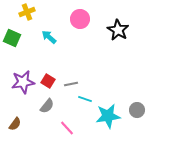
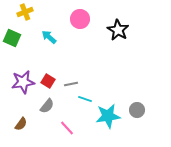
yellow cross: moved 2 px left
brown semicircle: moved 6 px right
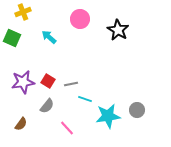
yellow cross: moved 2 px left
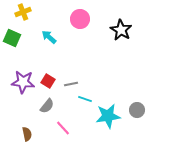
black star: moved 3 px right
purple star: rotated 15 degrees clockwise
brown semicircle: moved 6 px right, 10 px down; rotated 48 degrees counterclockwise
pink line: moved 4 px left
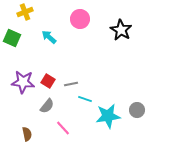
yellow cross: moved 2 px right
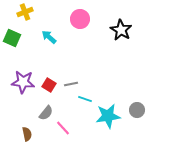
red square: moved 1 px right, 4 px down
gray semicircle: moved 1 px left, 7 px down
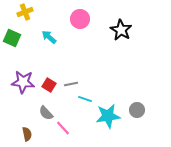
gray semicircle: rotated 98 degrees clockwise
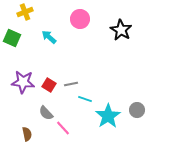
cyan star: rotated 25 degrees counterclockwise
